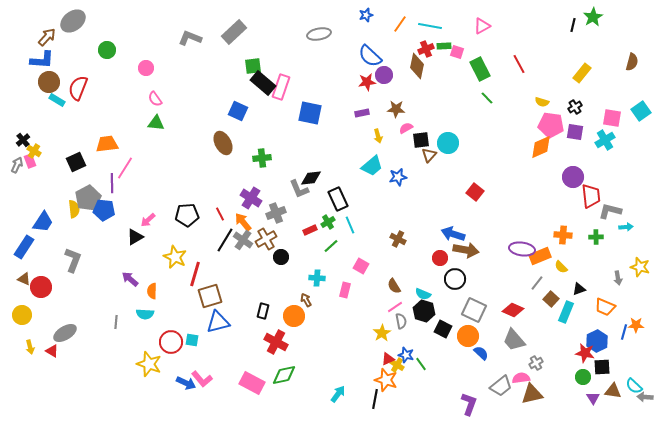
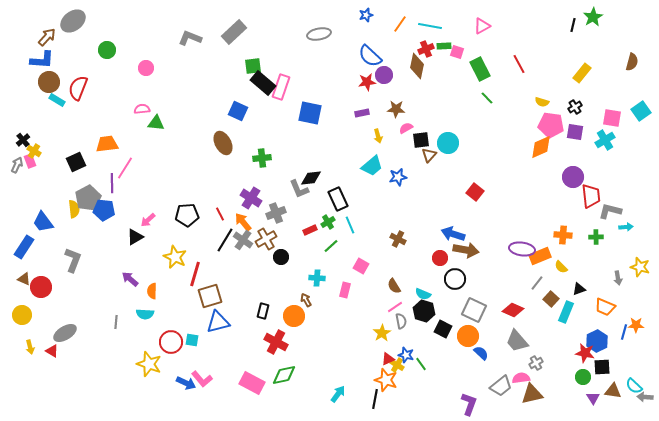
pink semicircle at (155, 99): moved 13 px left, 10 px down; rotated 119 degrees clockwise
blue trapezoid at (43, 222): rotated 110 degrees clockwise
gray trapezoid at (514, 340): moved 3 px right, 1 px down
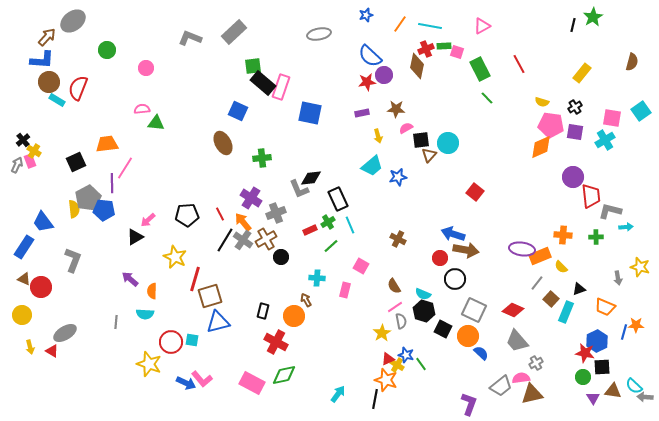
red line at (195, 274): moved 5 px down
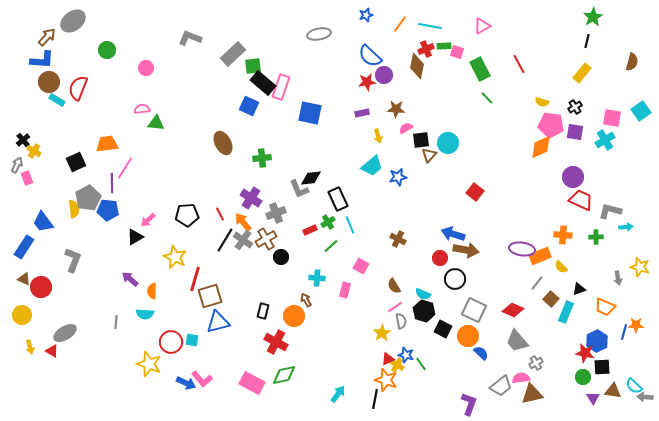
black line at (573, 25): moved 14 px right, 16 px down
gray rectangle at (234, 32): moved 1 px left, 22 px down
blue square at (238, 111): moved 11 px right, 5 px up
pink rectangle at (30, 161): moved 3 px left, 17 px down
red trapezoid at (591, 196): moved 10 px left, 4 px down; rotated 60 degrees counterclockwise
blue pentagon at (104, 210): moved 4 px right
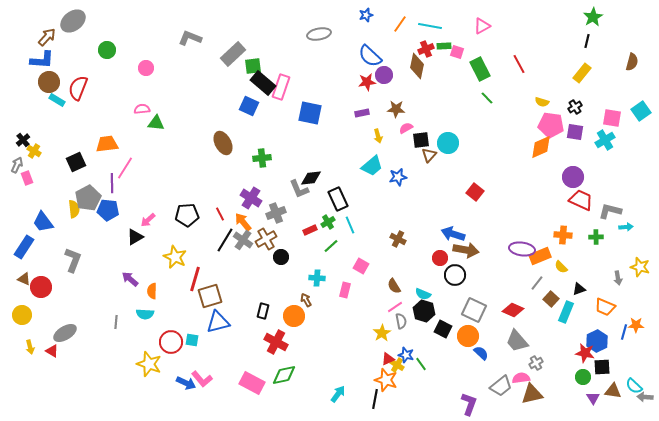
black circle at (455, 279): moved 4 px up
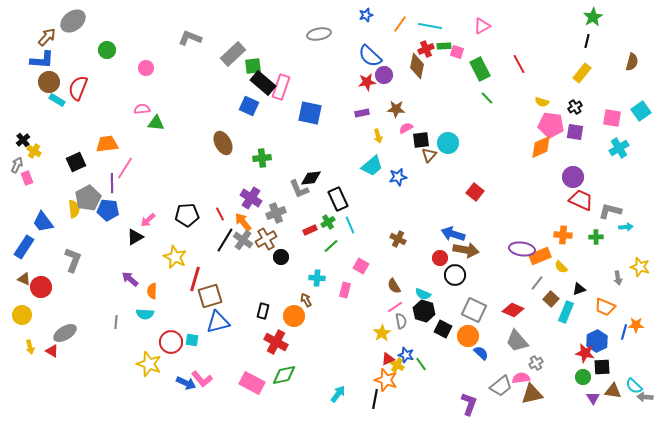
cyan cross at (605, 140): moved 14 px right, 8 px down
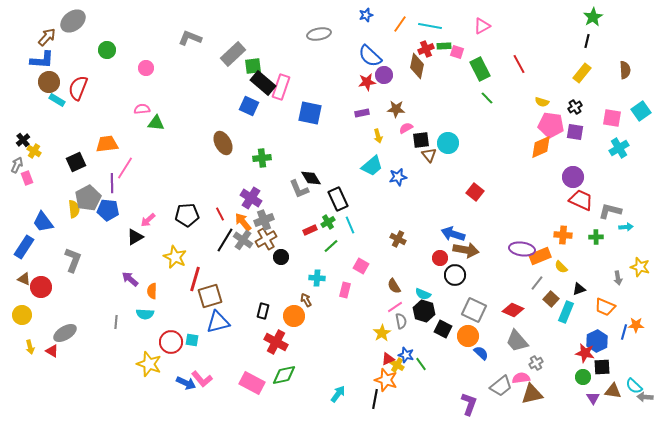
brown semicircle at (632, 62): moved 7 px left, 8 px down; rotated 18 degrees counterclockwise
brown triangle at (429, 155): rotated 21 degrees counterclockwise
black diamond at (311, 178): rotated 65 degrees clockwise
gray cross at (276, 213): moved 12 px left, 7 px down
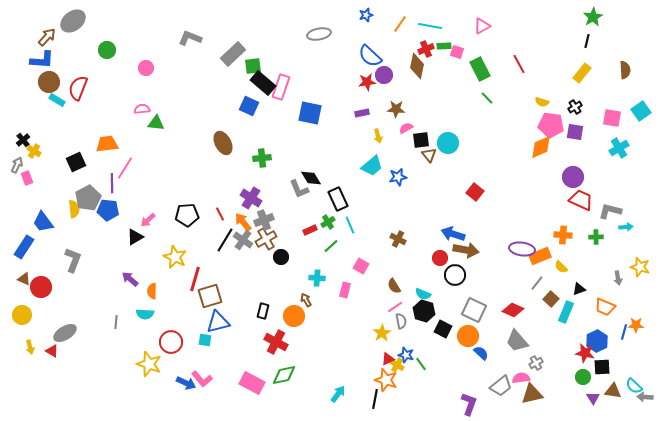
cyan square at (192, 340): moved 13 px right
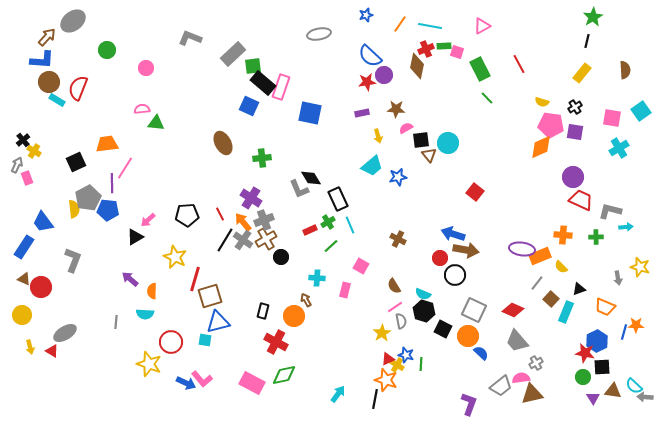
green line at (421, 364): rotated 40 degrees clockwise
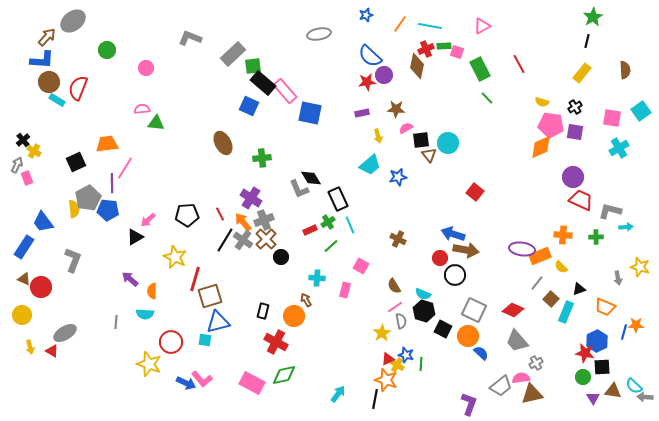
pink rectangle at (281, 87): moved 4 px right, 4 px down; rotated 60 degrees counterclockwise
cyan trapezoid at (372, 166): moved 2 px left, 1 px up
brown cross at (266, 239): rotated 15 degrees counterclockwise
